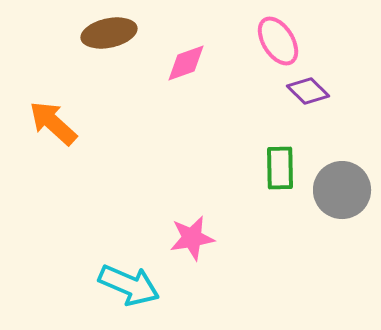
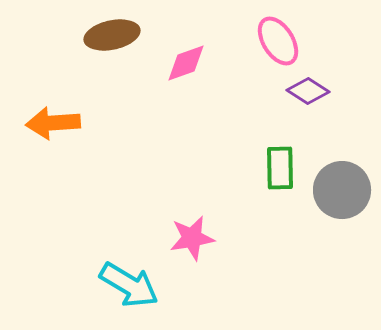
brown ellipse: moved 3 px right, 2 px down
purple diamond: rotated 12 degrees counterclockwise
orange arrow: rotated 46 degrees counterclockwise
cyan arrow: rotated 8 degrees clockwise
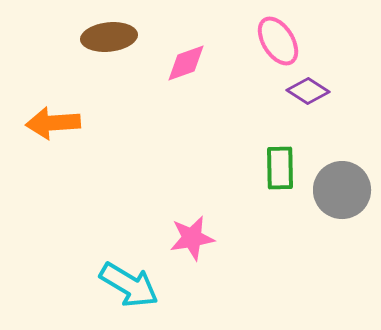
brown ellipse: moved 3 px left, 2 px down; rotated 6 degrees clockwise
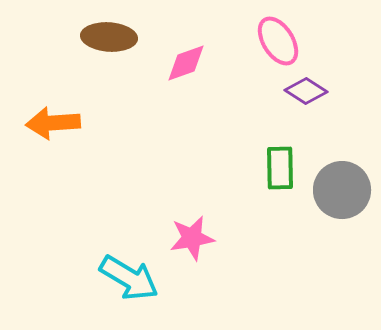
brown ellipse: rotated 10 degrees clockwise
purple diamond: moved 2 px left
cyan arrow: moved 7 px up
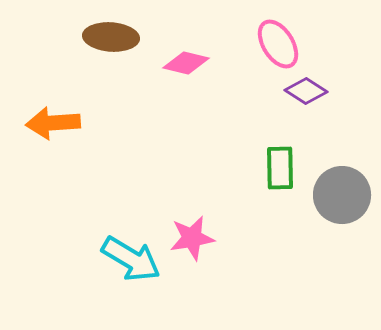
brown ellipse: moved 2 px right
pink ellipse: moved 3 px down
pink diamond: rotated 33 degrees clockwise
gray circle: moved 5 px down
cyan arrow: moved 2 px right, 19 px up
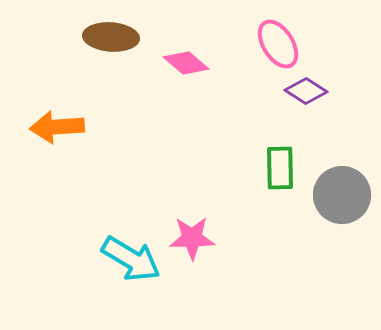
pink diamond: rotated 27 degrees clockwise
orange arrow: moved 4 px right, 4 px down
pink star: rotated 9 degrees clockwise
